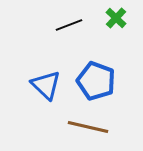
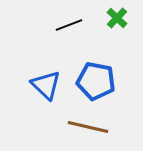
green cross: moved 1 px right
blue pentagon: rotated 9 degrees counterclockwise
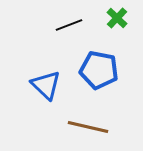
blue pentagon: moved 3 px right, 11 px up
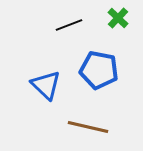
green cross: moved 1 px right
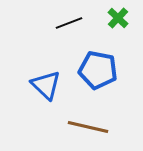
black line: moved 2 px up
blue pentagon: moved 1 px left
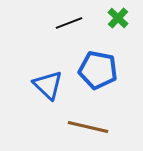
blue triangle: moved 2 px right
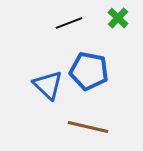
blue pentagon: moved 9 px left, 1 px down
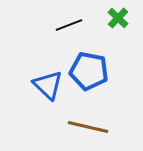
black line: moved 2 px down
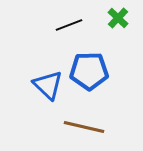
blue pentagon: rotated 12 degrees counterclockwise
brown line: moved 4 px left
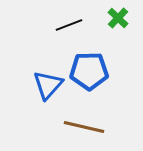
blue triangle: rotated 28 degrees clockwise
